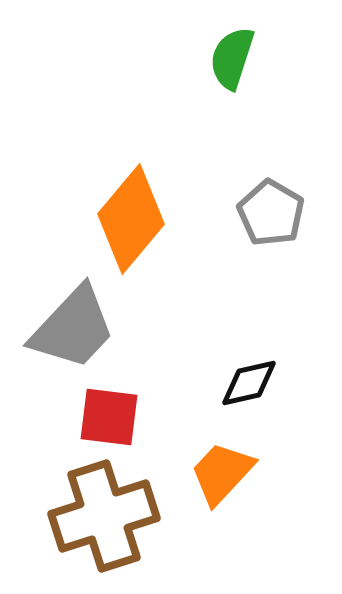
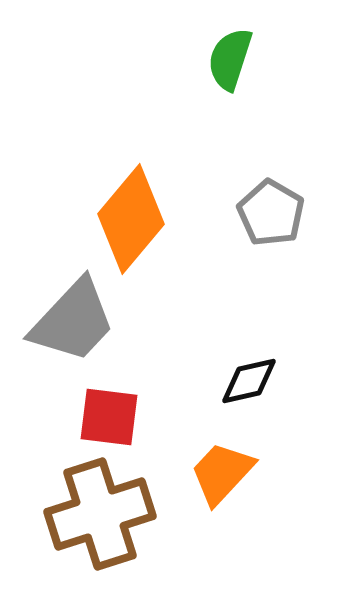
green semicircle: moved 2 px left, 1 px down
gray trapezoid: moved 7 px up
black diamond: moved 2 px up
brown cross: moved 4 px left, 2 px up
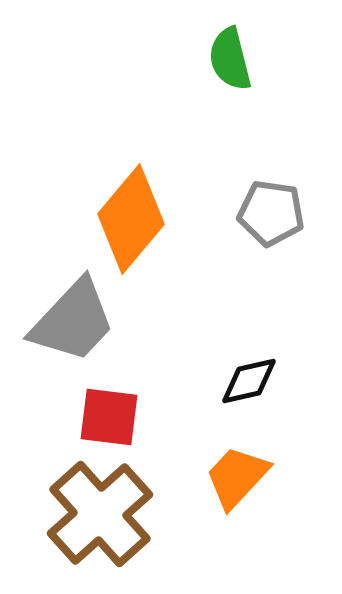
green semicircle: rotated 32 degrees counterclockwise
gray pentagon: rotated 22 degrees counterclockwise
orange trapezoid: moved 15 px right, 4 px down
brown cross: rotated 24 degrees counterclockwise
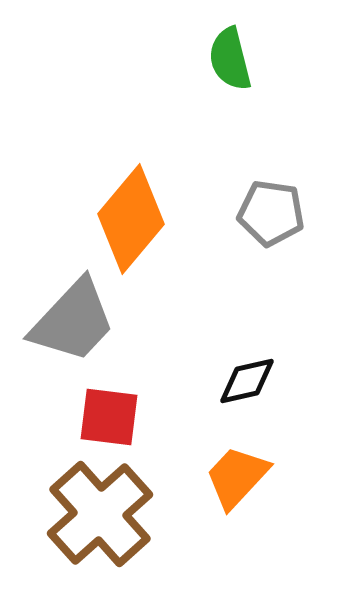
black diamond: moved 2 px left
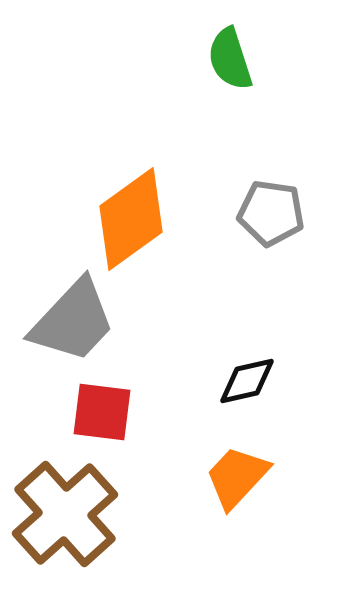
green semicircle: rotated 4 degrees counterclockwise
orange diamond: rotated 14 degrees clockwise
red square: moved 7 px left, 5 px up
brown cross: moved 35 px left
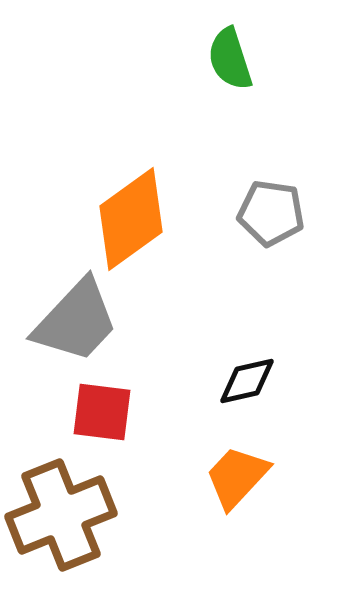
gray trapezoid: moved 3 px right
brown cross: moved 4 px left, 1 px down; rotated 20 degrees clockwise
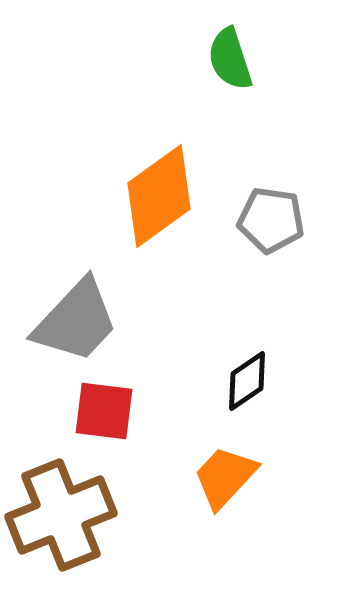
gray pentagon: moved 7 px down
orange diamond: moved 28 px right, 23 px up
black diamond: rotated 22 degrees counterclockwise
red square: moved 2 px right, 1 px up
orange trapezoid: moved 12 px left
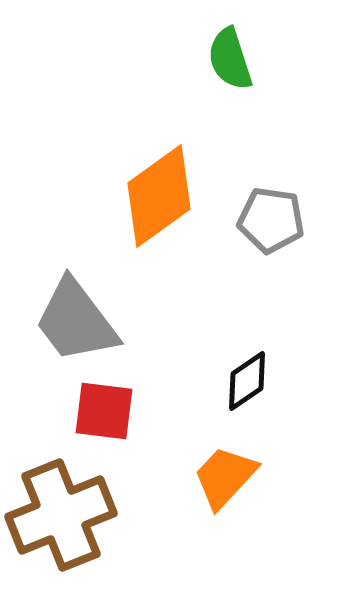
gray trapezoid: rotated 100 degrees clockwise
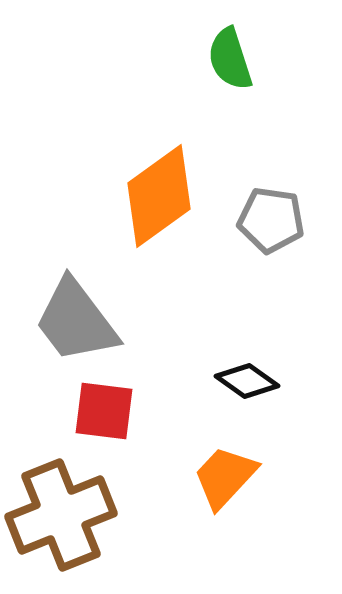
black diamond: rotated 70 degrees clockwise
